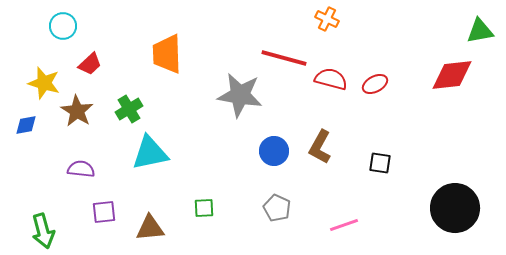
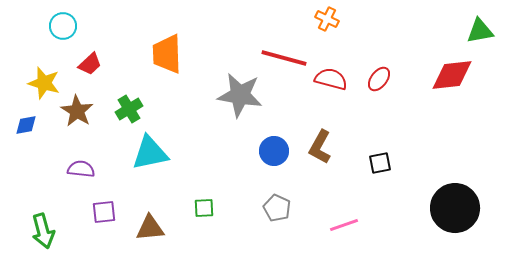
red ellipse: moved 4 px right, 5 px up; rotated 25 degrees counterclockwise
black square: rotated 20 degrees counterclockwise
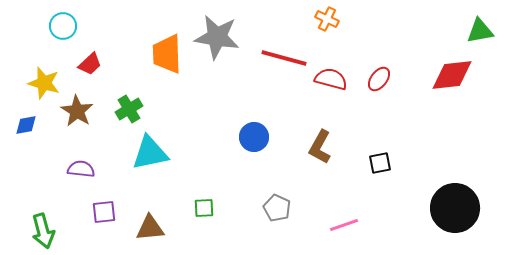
gray star: moved 23 px left, 58 px up
blue circle: moved 20 px left, 14 px up
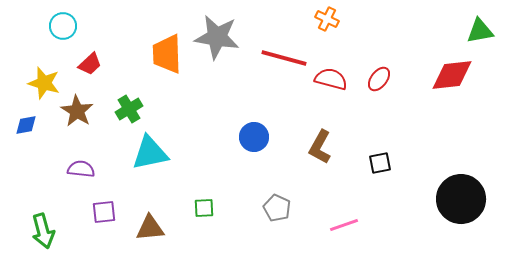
black circle: moved 6 px right, 9 px up
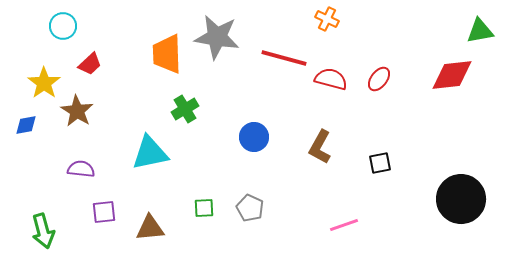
yellow star: rotated 20 degrees clockwise
green cross: moved 56 px right
gray pentagon: moved 27 px left
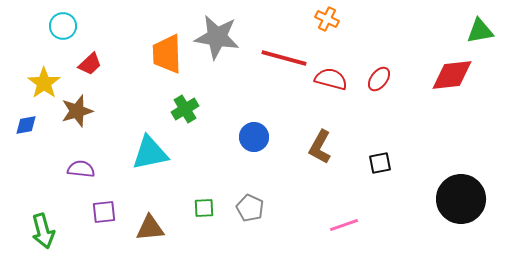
brown star: rotated 24 degrees clockwise
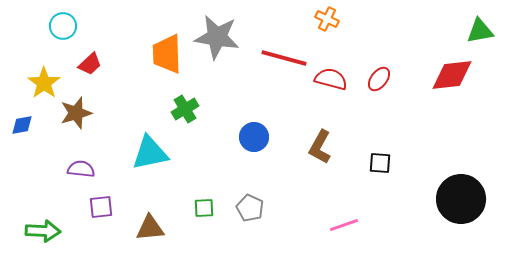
brown star: moved 1 px left, 2 px down
blue diamond: moved 4 px left
black square: rotated 15 degrees clockwise
purple square: moved 3 px left, 5 px up
green arrow: rotated 72 degrees counterclockwise
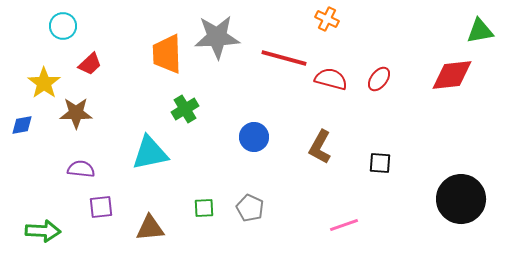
gray star: rotated 12 degrees counterclockwise
brown star: rotated 16 degrees clockwise
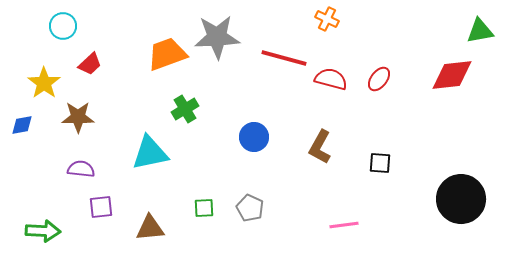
orange trapezoid: rotated 72 degrees clockwise
brown star: moved 2 px right, 4 px down
pink line: rotated 12 degrees clockwise
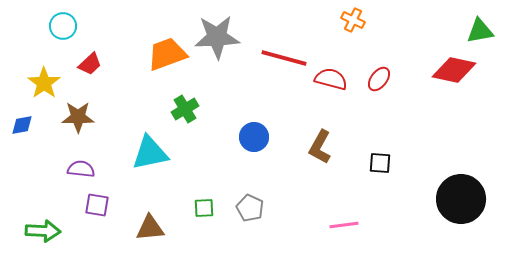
orange cross: moved 26 px right, 1 px down
red diamond: moved 2 px right, 5 px up; rotated 18 degrees clockwise
purple square: moved 4 px left, 2 px up; rotated 15 degrees clockwise
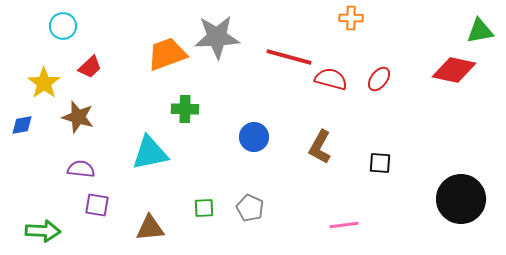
orange cross: moved 2 px left, 2 px up; rotated 25 degrees counterclockwise
red line: moved 5 px right, 1 px up
red trapezoid: moved 3 px down
green cross: rotated 32 degrees clockwise
brown star: rotated 16 degrees clockwise
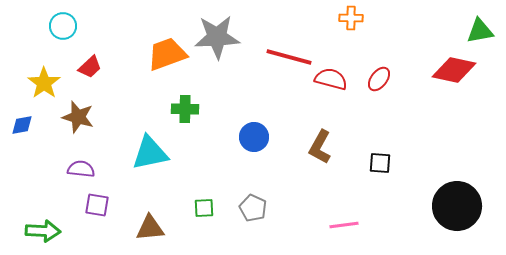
black circle: moved 4 px left, 7 px down
gray pentagon: moved 3 px right
